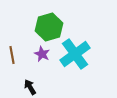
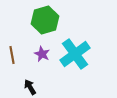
green hexagon: moved 4 px left, 7 px up
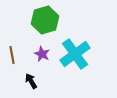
black arrow: moved 1 px right, 6 px up
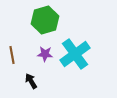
purple star: moved 3 px right; rotated 21 degrees counterclockwise
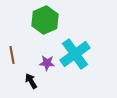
green hexagon: rotated 8 degrees counterclockwise
purple star: moved 2 px right, 9 px down
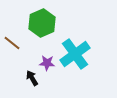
green hexagon: moved 3 px left, 3 px down
brown line: moved 12 px up; rotated 42 degrees counterclockwise
black arrow: moved 1 px right, 3 px up
